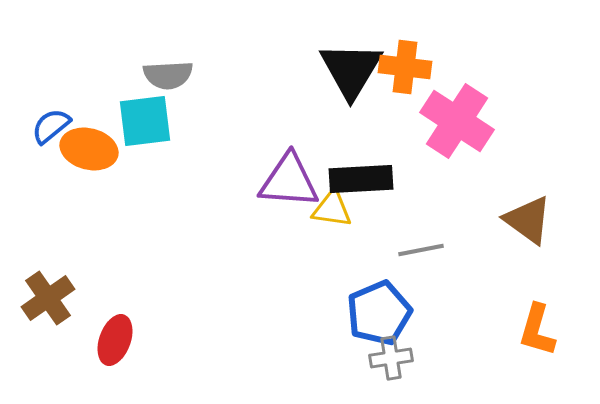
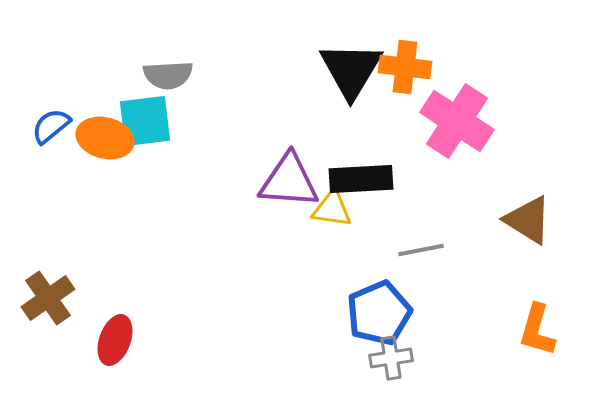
orange ellipse: moved 16 px right, 11 px up
brown triangle: rotated 4 degrees counterclockwise
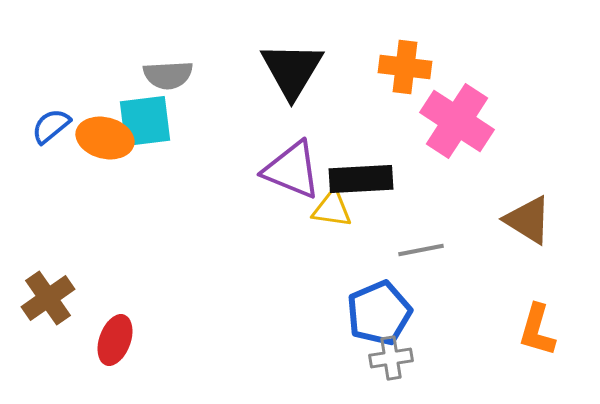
black triangle: moved 59 px left
purple triangle: moved 3 px right, 11 px up; rotated 18 degrees clockwise
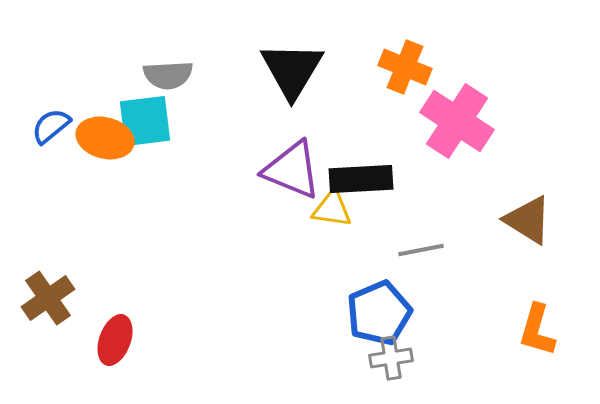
orange cross: rotated 15 degrees clockwise
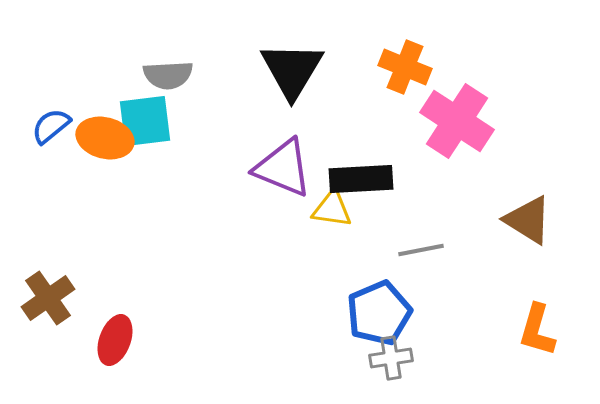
purple triangle: moved 9 px left, 2 px up
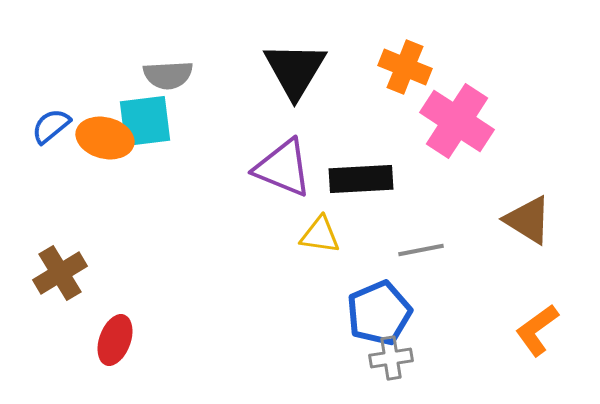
black triangle: moved 3 px right
yellow triangle: moved 12 px left, 26 px down
brown cross: moved 12 px right, 25 px up; rotated 4 degrees clockwise
orange L-shape: rotated 38 degrees clockwise
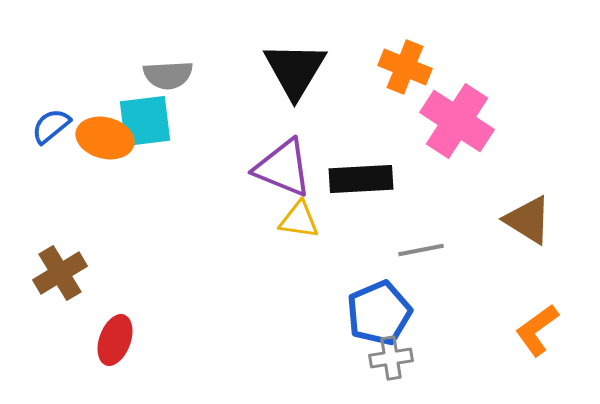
yellow triangle: moved 21 px left, 15 px up
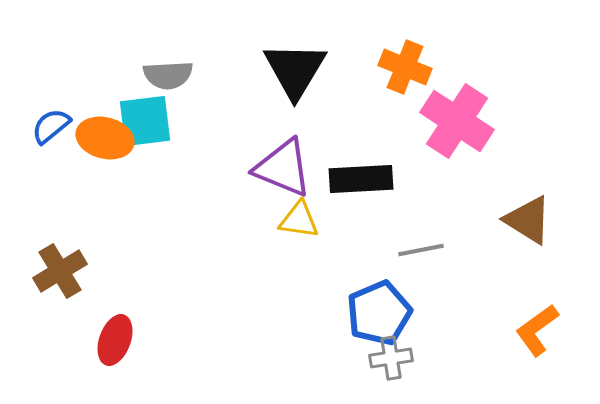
brown cross: moved 2 px up
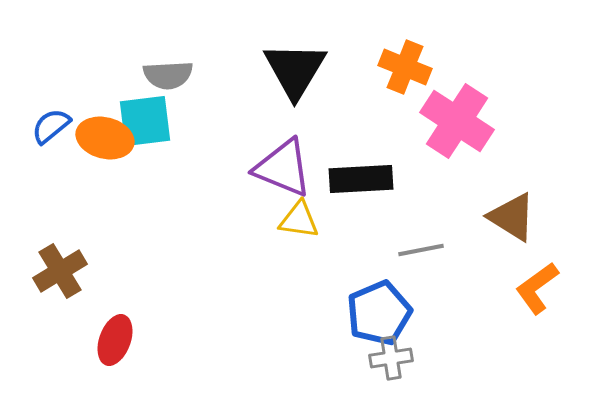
brown triangle: moved 16 px left, 3 px up
orange L-shape: moved 42 px up
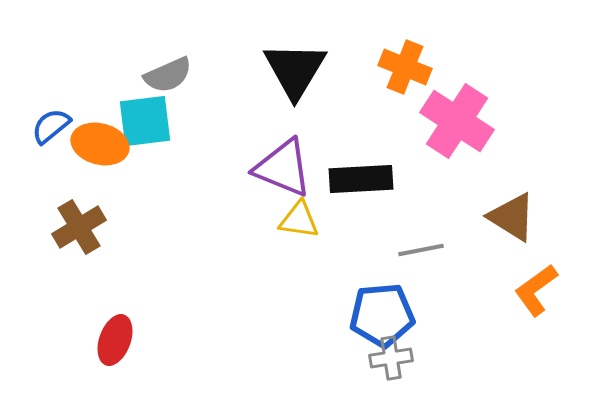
gray semicircle: rotated 21 degrees counterclockwise
orange ellipse: moved 5 px left, 6 px down
brown cross: moved 19 px right, 44 px up
orange L-shape: moved 1 px left, 2 px down
blue pentagon: moved 3 px right, 2 px down; rotated 18 degrees clockwise
